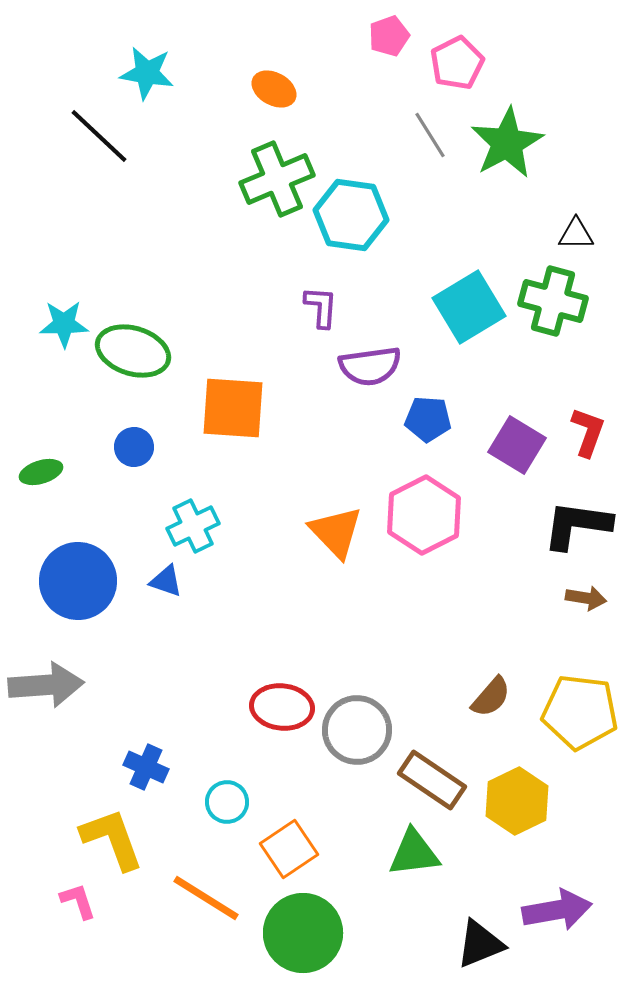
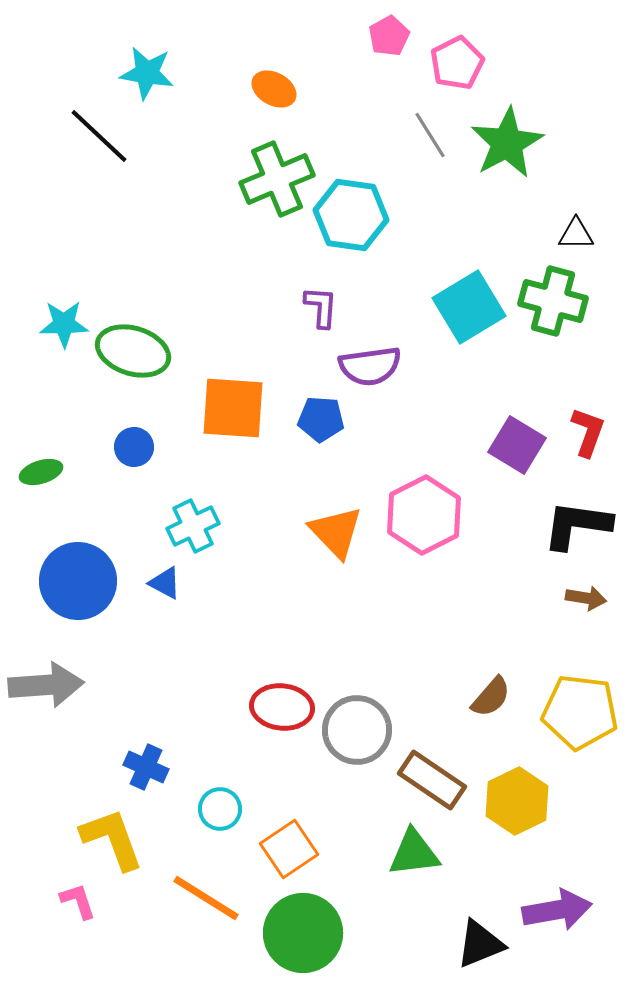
pink pentagon at (389, 36): rotated 9 degrees counterclockwise
blue pentagon at (428, 419): moved 107 px left
blue triangle at (166, 581): moved 1 px left, 2 px down; rotated 9 degrees clockwise
cyan circle at (227, 802): moved 7 px left, 7 px down
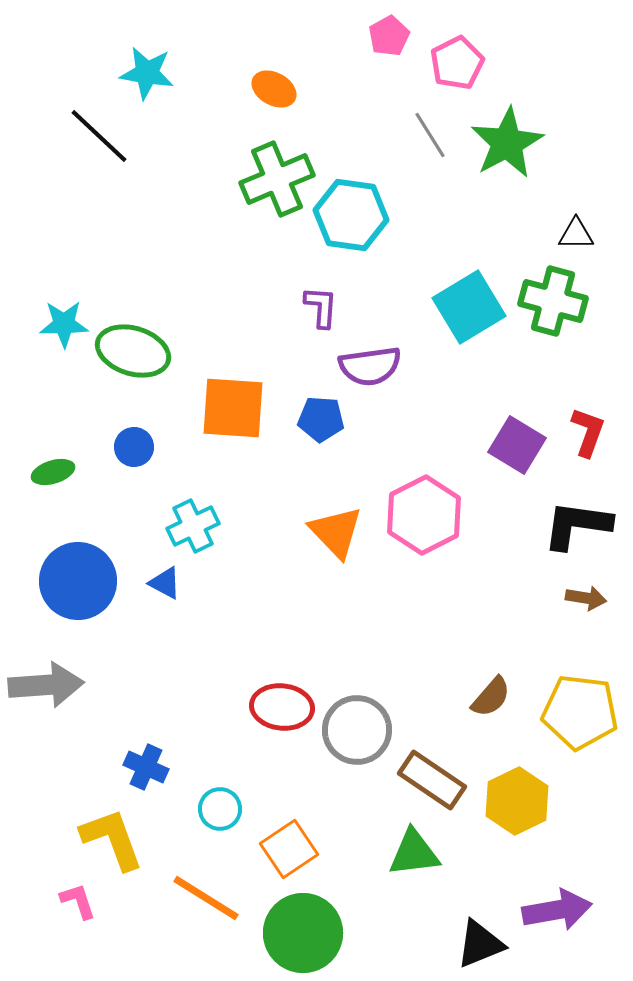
green ellipse at (41, 472): moved 12 px right
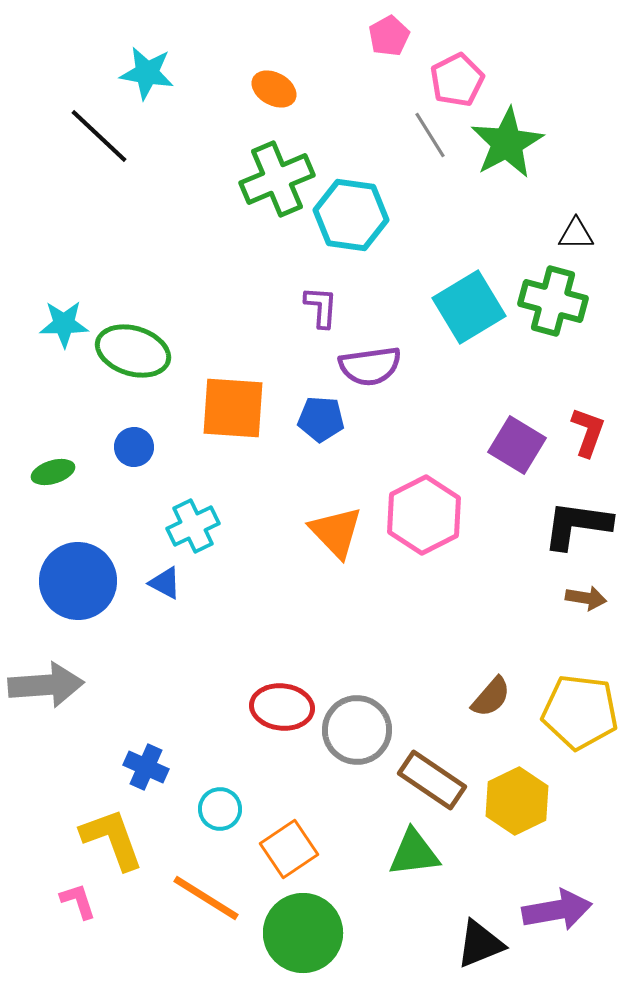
pink pentagon at (457, 63): moved 17 px down
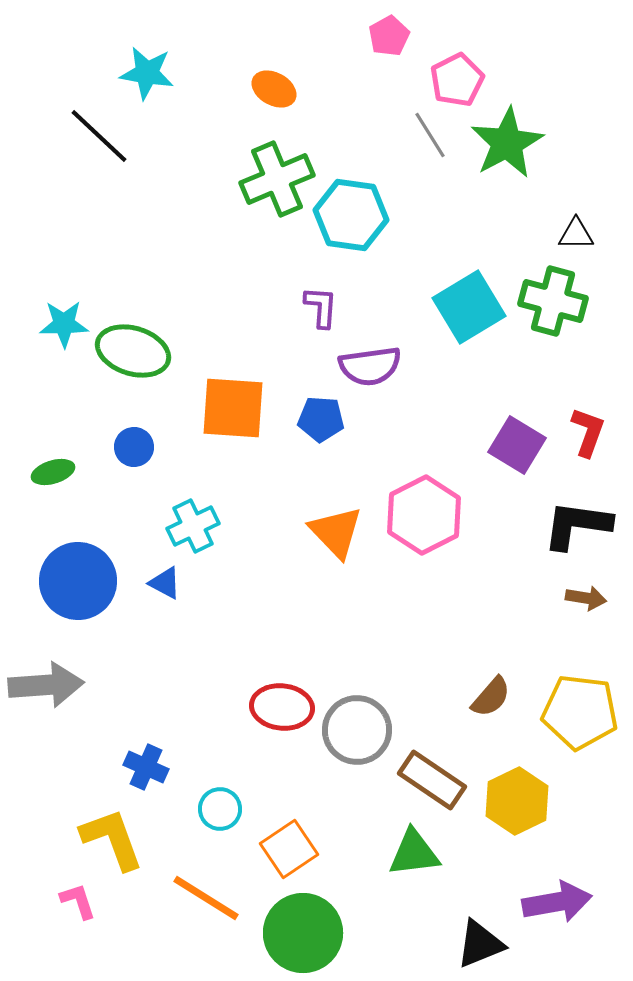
purple arrow at (557, 910): moved 8 px up
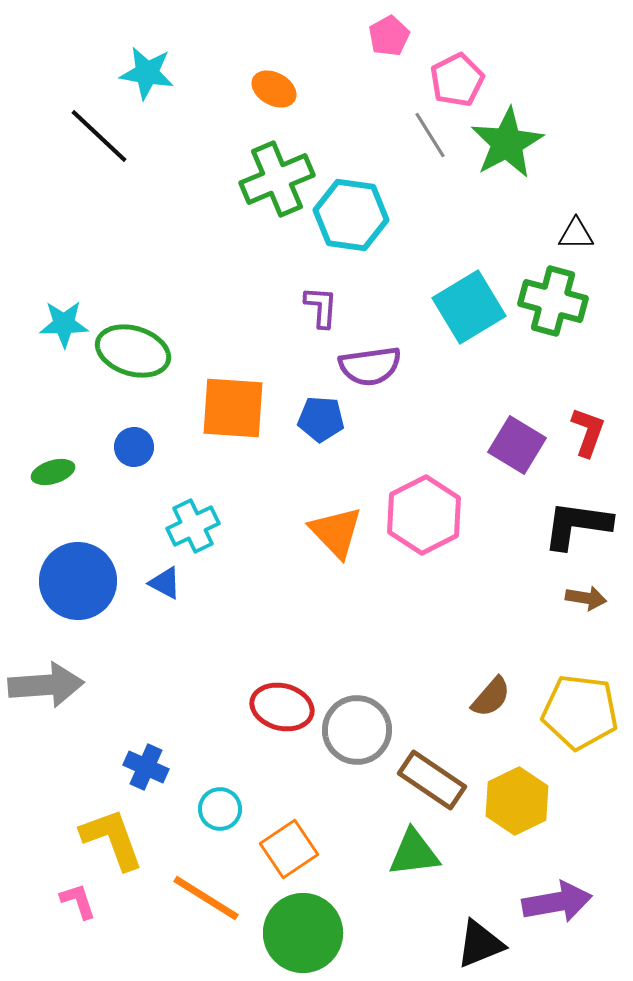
red ellipse at (282, 707): rotated 8 degrees clockwise
